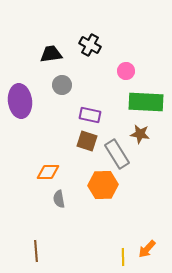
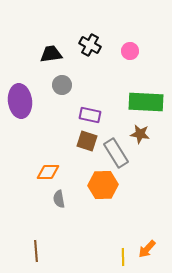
pink circle: moved 4 px right, 20 px up
gray rectangle: moved 1 px left, 1 px up
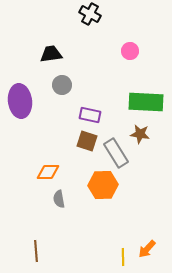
black cross: moved 31 px up
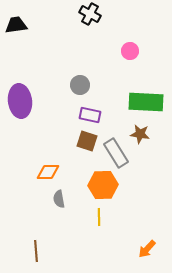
black trapezoid: moved 35 px left, 29 px up
gray circle: moved 18 px right
yellow line: moved 24 px left, 40 px up
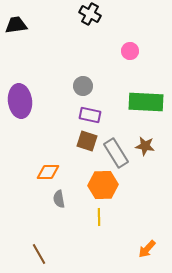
gray circle: moved 3 px right, 1 px down
brown star: moved 5 px right, 12 px down
brown line: moved 3 px right, 3 px down; rotated 25 degrees counterclockwise
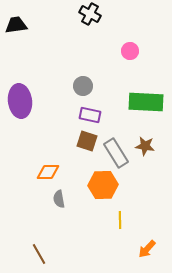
yellow line: moved 21 px right, 3 px down
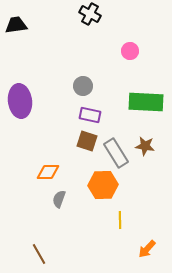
gray semicircle: rotated 30 degrees clockwise
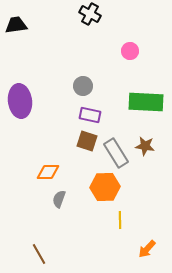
orange hexagon: moved 2 px right, 2 px down
